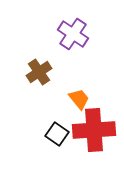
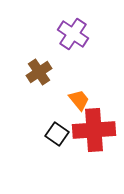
orange trapezoid: moved 1 px down
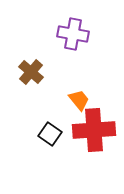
purple cross: rotated 24 degrees counterclockwise
brown cross: moved 8 px left; rotated 15 degrees counterclockwise
black square: moved 7 px left
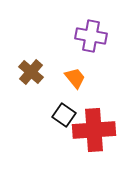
purple cross: moved 18 px right, 2 px down
orange trapezoid: moved 4 px left, 22 px up
black square: moved 14 px right, 19 px up
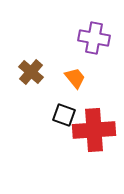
purple cross: moved 3 px right, 2 px down
black square: rotated 15 degrees counterclockwise
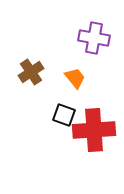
brown cross: rotated 15 degrees clockwise
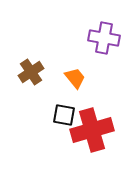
purple cross: moved 10 px right
black square: rotated 10 degrees counterclockwise
red cross: moved 2 px left; rotated 12 degrees counterclockwise
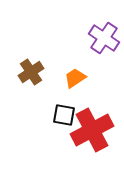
purple cross: rotated 24 degrees clockwise
orange trapezoid: rotated 85 degrees counterclockwise
red cross: rotated 12 degrees counterclockwise
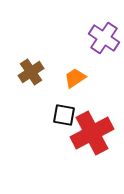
red cross: moved 3 px down
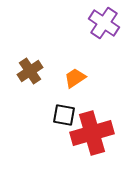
purple cross: moved 15 px up
brown cross: moved 1 px left, 1 px up
red cross: rotated 12 degrees clockwise
